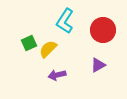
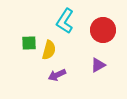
green square: rotated 21 degrees clockwise
yellow semicircle: moved 1 px right, 1 px down; rotated 150 degrees clockwise
purple arrow: rotated 12 degrees counterclockwise
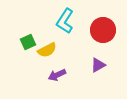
green square: moved 1 px left, 1 px up; rotated 21 degrees counterclockwise
yellow semicircle: moved 2 px left; rotated 48 degrees clockwise
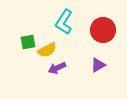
cyan L-shape: moved 1 px left, 1 px down
green square: rotated 14 degrees clockwise
purple arrow: moved 7 px up
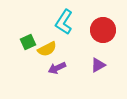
green square: rotated 14 degrees counterclockwise
yellow semicircle: moved 1 px up
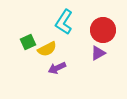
purple triangle: moved 12 px up
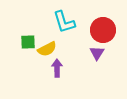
cyan L-shape: rotated 50 degrees counterclockwise
green square: rotated 21 degrees clockwise
purple triangle: moved 1 px left; rotated 28 degrees counterclockwise
purple arrow: rotated 114 degrees clockwise
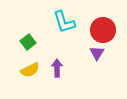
green square: rotated 35 degrees counterclockwise
yellow semicircle: moved 17 px left, 21 px down
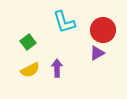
purple triangle: rotated 28 degrees clockwise
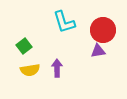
green square: moved 4 px left, 4 px down
purple triangle: moved 1 px right, 2 px up; rotated 21 degrees clockwise
yellow semicircle: rotated 18 degrees clockwise
